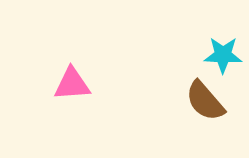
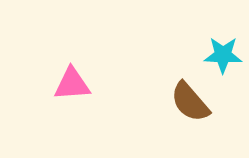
brown semicircle: moved 15 px left, 1 px down
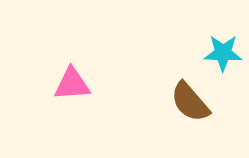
cyan star: moved 2 px up
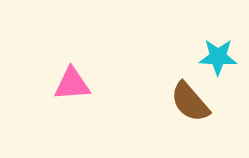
cyan star: moved 5 px left, 4 px down
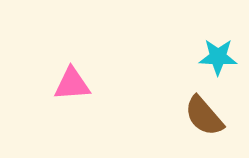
brown semicircle: moved 14 px right, 14 px down
